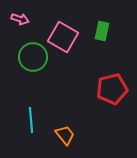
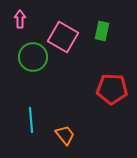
pink arrow: rotated 108 degrees counterclockwise
red pentagon: rotated 16 degrees clockwise
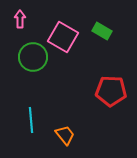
green rectangle: rotated 72 degrees counterclockwise
red pentagon: moved 1 px left, 2 px down
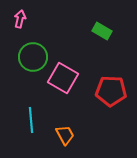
pink arrow: rotated 12 degrees clockwise
pink square: moved 41 px down
orange trapezoid: rotated 10 degrees clockwise
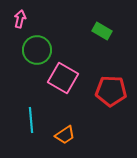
green circle: moved 4 px right, 7 px up
orange trapezoid: rotated 85 degrees clockwise
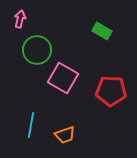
cyan line: moved 5 px down; rotated 15 degrees clockwise
orange trapezoid: rotated 15 degrees clockwise
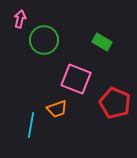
green rectangle: moved 11 px down
green circle: moved 7 px right, 10 px up
pink square: moved 13 px right, 1 px down; rotated 8 degrees counterclockwise
red pentagon: moved 4 px right, 12 px down; rotated 20 degrees clockwise
orange trapezoid: moved 8 px left, 26 px up
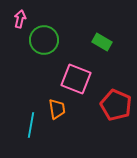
red pentagon: moved 1 px right, 2 px down
orange trapezoid: rotated 80 degrees counterclockwise
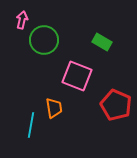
pink arrow: moved 2 px right, 1 px down
pink square: moved 1 px right, 3 px up
orange trapezoid: moved 3 px left, 1 px up
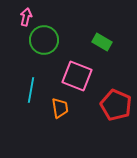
pink arrow: moved 4 px right, 3 px up
orange trapezoid: moved 6 px right
cyan line: moved 35 px up
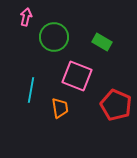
green circle: moved 10 px right, 3 px up
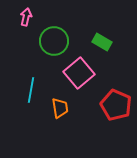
green circle: moved 4 px down
pink square: moved 2 px right, 3 px up; rotated 28 degrees clockwise
